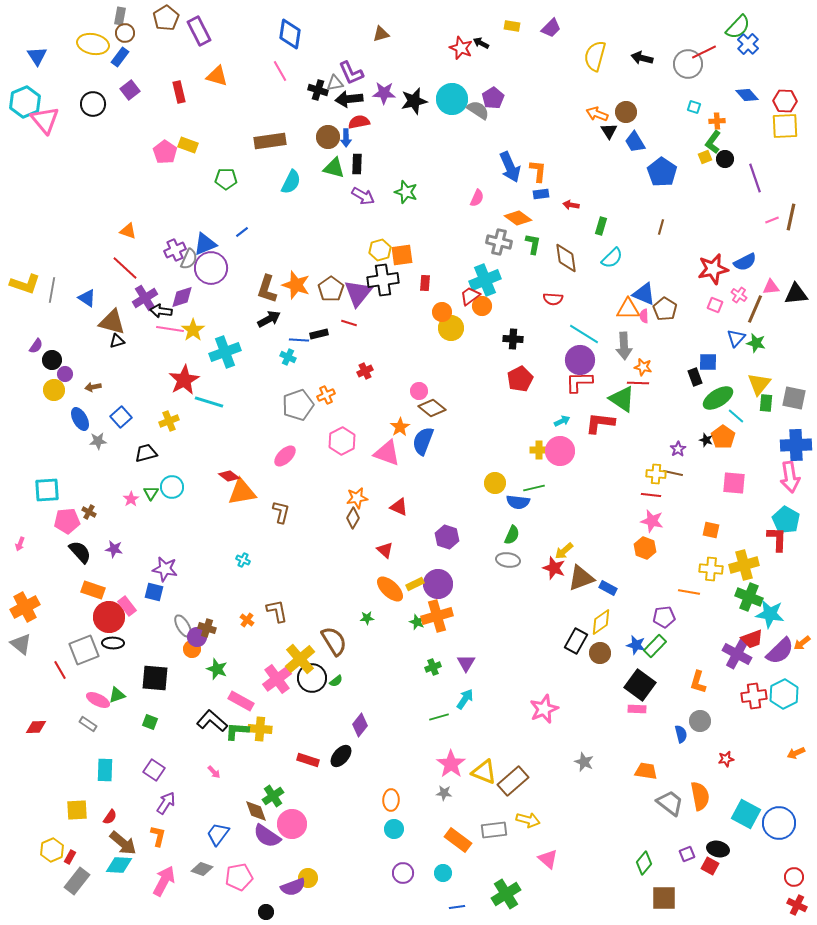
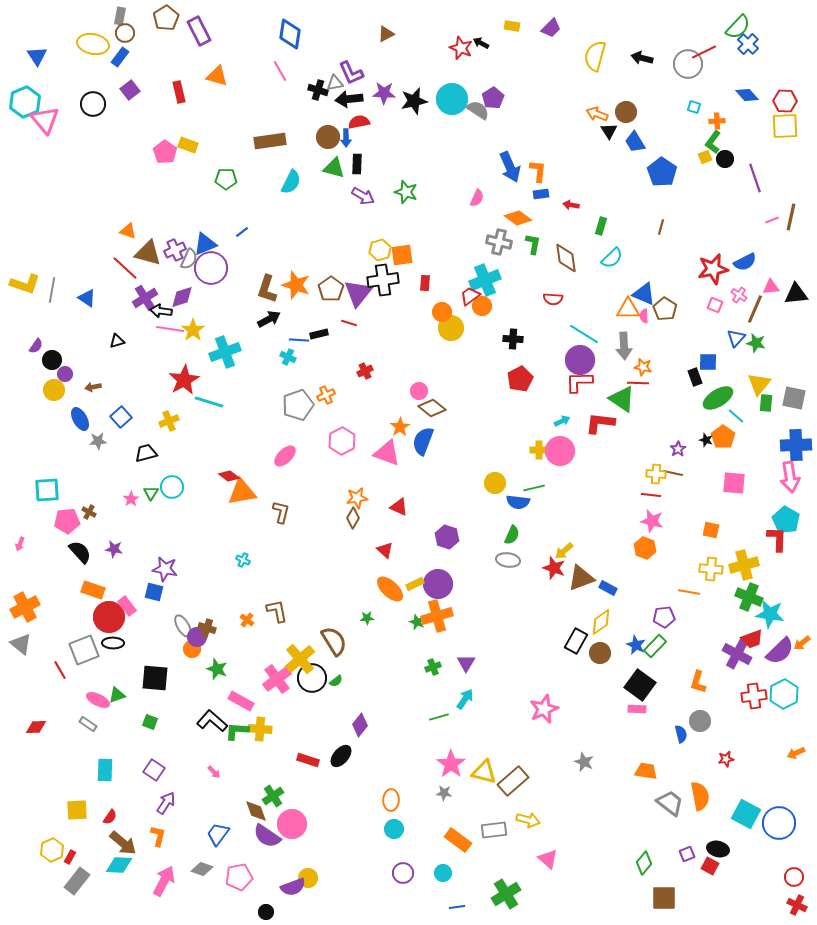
brown triangle at (381, 34): moved 5 px right; rotated 12 degrees counterclockwise
brown triangle at (112, 322): moved 36 px right, 69 px up
blue star at (636, 645): rotated 12 degrees clockwise
yellow triangle at (484, 772): rotated 8 degrees counterclockwise
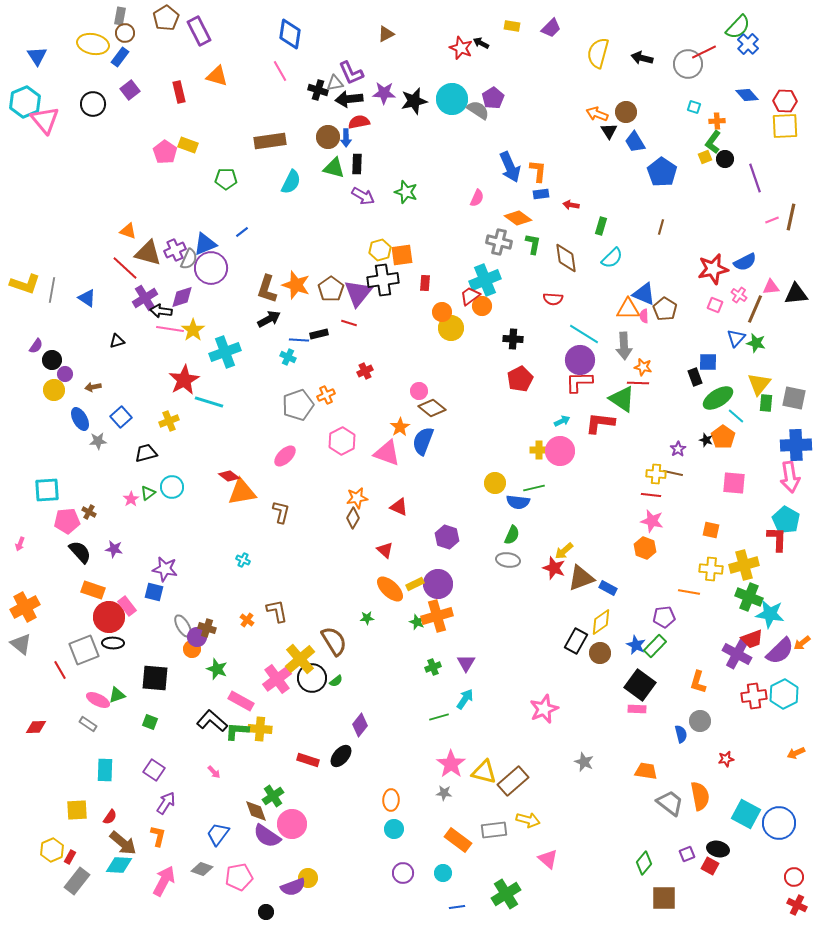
yellow semicircle at (595, 56): moved 3 px right, 3 px up
green triangle at (151, 493): moved 3 px left; rotated 21 degrees clockwise
